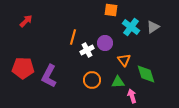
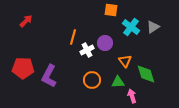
orange triangle: moved 1 px right, 1 px down
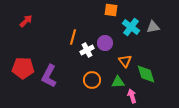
gray triangle: rotated 24 degrees clockwise
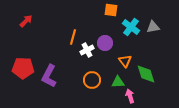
pink arrow: moved 2 px left
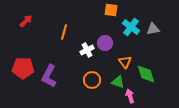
gray triangle: moved 2 px down
orange line: moved 9 px left, 5 px up
orange triangle: moved 1 px down
green triangle: rotated 24 degrees clockwise
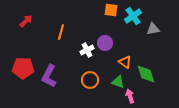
cyan cross: moved 2 px right, 11 px up; rotated 18 degrees clockwise
orange line: moved 3 px left
orange triangle: rotated 16 degrees counterclockwise
orange circle: moved 2 px left
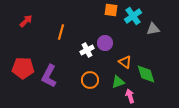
green triangle: rotated 40 degrees counterclockwise
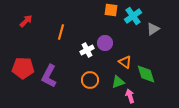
gray triangle: rotated 24 degrees counterclockwise
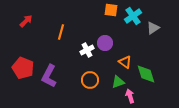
gray triangle: moved 1 px up
red pentagon: rotated 20 degrees clockwise
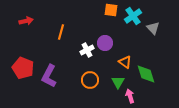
red arrow: rotated 32 degrees clockwise
gray triangle: rotated 40 degrees counterclockwise
green triangle: rotated 40 degrees counterclockwise
